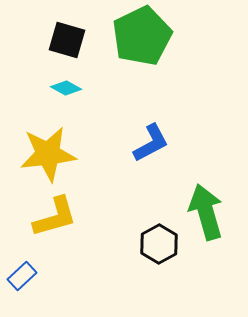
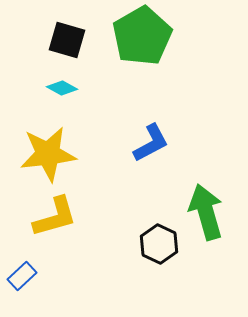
green pentagon: rotated 4 degrees counterclockwise
cyan diamond: moved 4 px left
black hexagon: rotated 6 degrees counterclockwise
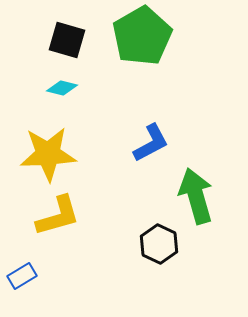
cyan diamond: rotated 16 degrees counterclockwise
yellow star: rotated 4 degrees clockwise
green arrow: moved 10 px left, 16 px up
yellow L-shape: moved 3 px right, 1 px up
blue rectangle: rotated 12 degrees clockwise
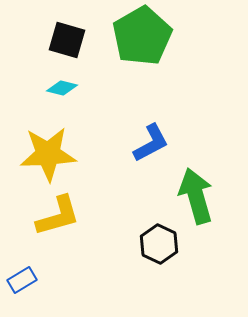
blue rectangle: moved 4 px down
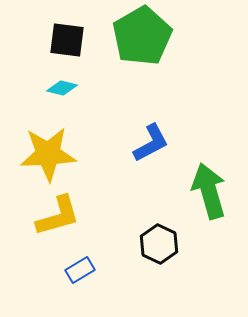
black square: rotated 9 degrees counterclockwise
green arrow: moved 13 px right, 5 px up
blue rectangle: moved 58 px right, 10 px up
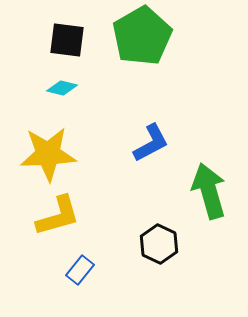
blue rectangle: rotated 20 degrees counterclockwise
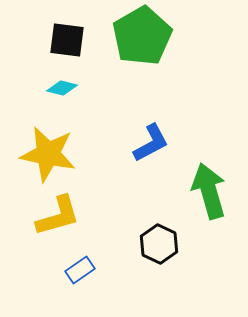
yellow star: rotated 14 degrees clockwise
blue rectangle: rotated 16 degrees clockwise
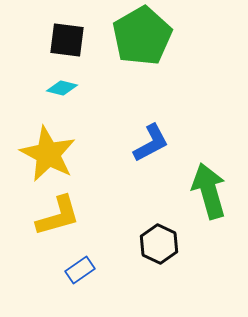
yellow star: rotated 16 degrees clockwise
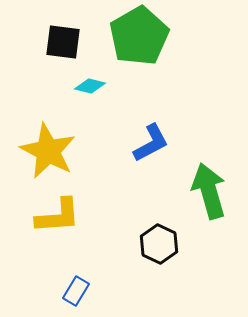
green pentagon: moved 3 px left
black square: moved 4 px left, 2 px down
cyan diamond: moved 28 px right, 2 px up
yellow star: moved 3 px up
yellow L-shape: rotated 12 degrees clockwise
blue rectangle: moved 4 px left, 21 px down; rotated 24 degrees counterclockwise
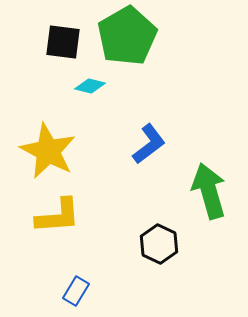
green pentagon: moved 12 px left
blue L-shape: moved 2 px left, 1 px down; rotated 9 degrees counterclockwise
